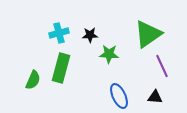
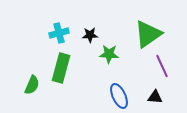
green semicircle: moved 1 px left, 5 px down
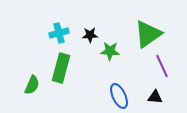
green star: moved 1 px right, 3 px up
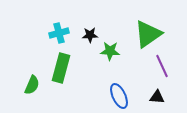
black triangle: moved 2 px right
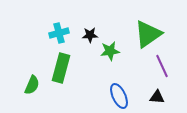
green star: rotated 12 degrees counterclockwise
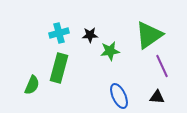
green triangle: moved 1 px right, 1 px down
green rectangle: moved 2 px left
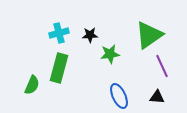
green star: moved 3 px down
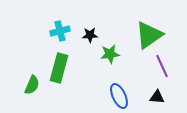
cyan cross: moved 1 px right, 2 px up
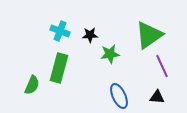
cyan cross: rotated 36 degrees clockwise
